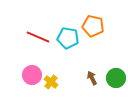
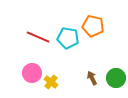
pink circle: moved 2 px up
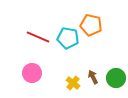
orange pentagon: moved 2 px left, 1 px up
brown arrow: moved 1 px right, 1 px up
yellow cross: moved 22 px right, 1 px down
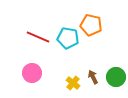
green circle: moved 1 px up
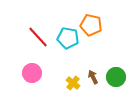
red line: rotated 25 degrees clockwise
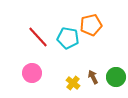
orange pentagon: rotated 25 degrees counterclockwise
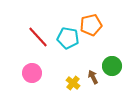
green circle: moved 4 px left, 11 px up
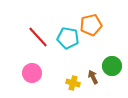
yellow cross: rotated 24 degrees counterclockwise
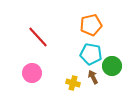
cyan pentagon: moved 23 px right, 16 px down
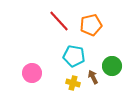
red line: moved 21 px right, 16 px up
cyan pentagon: moved 17 px left, 2 px down
